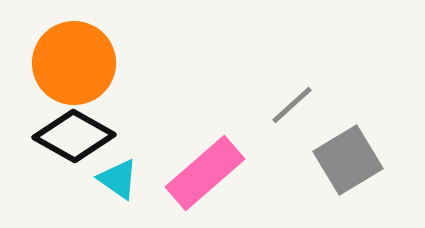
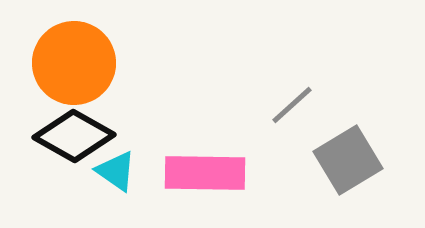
pink rectangle: rotated 42 degrees clockwise
cyan triangle: moved 2 px left, 8 px up
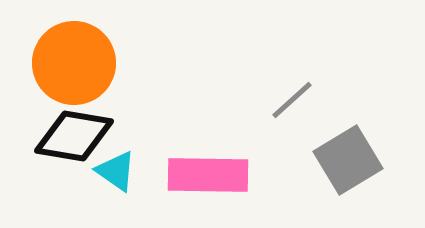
gray line: moved 5 px up
black diamond: rotated 20 degrees counterclockwise
pink rectangle: moved 3 px right, 2 px down
